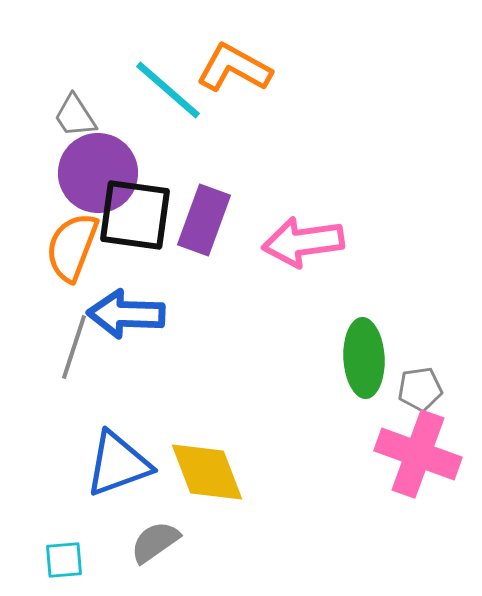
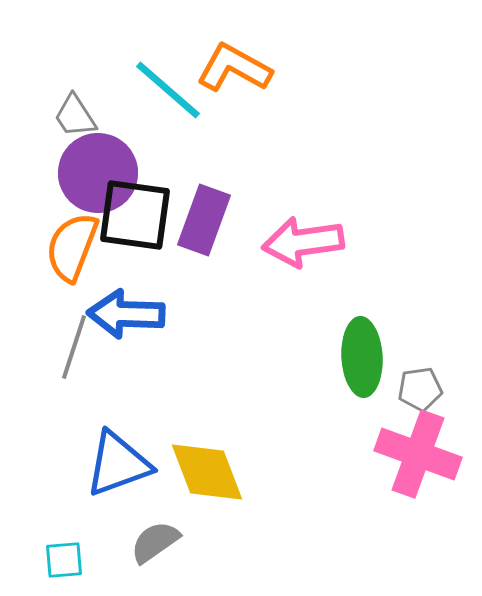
green ellipse: moved 2 px left, 1 px up
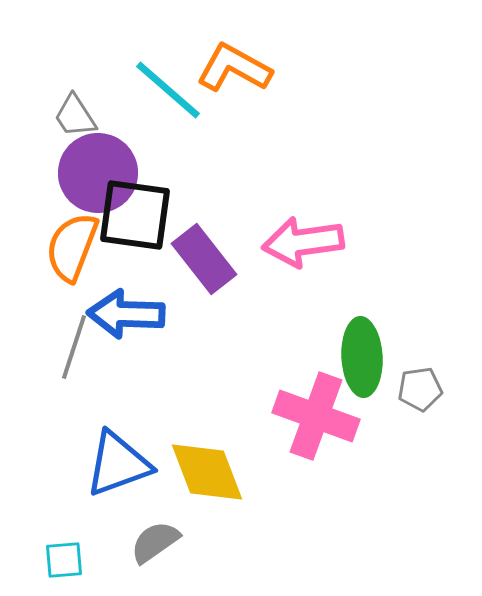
purple rectangle: moved 39 px down; rotated 58 degrees counterclockwise
pink cross: moved 102 px left, 38 px up
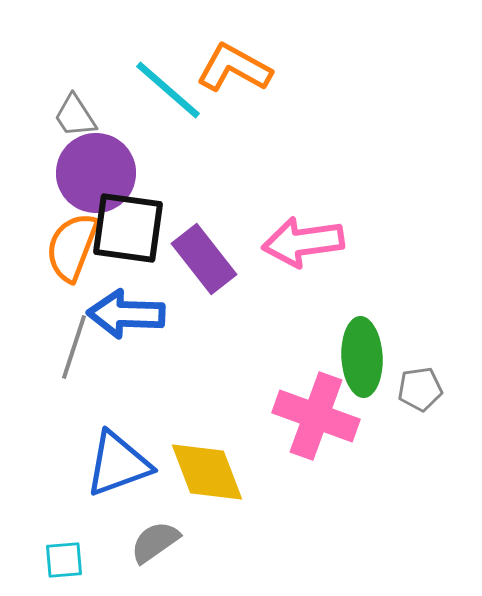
purple circle: moved 2 px left
black square: moved 7 px left, 13 px down
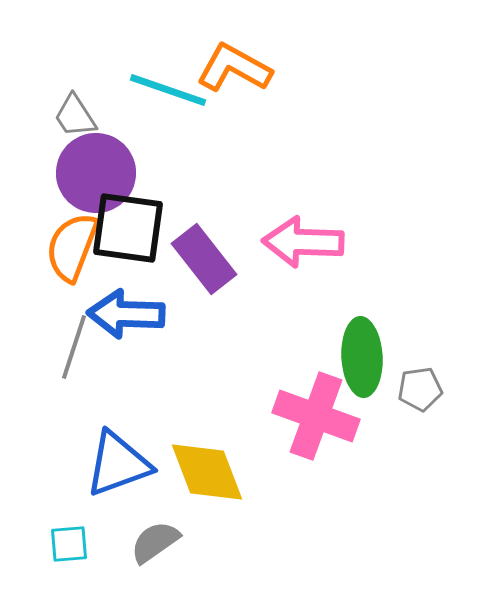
cyan line: rotated 22 degrees counterclockwise
pink arrow: rotated 10 degrees clockwise
cyan square: moved 5 px right, 16 px up
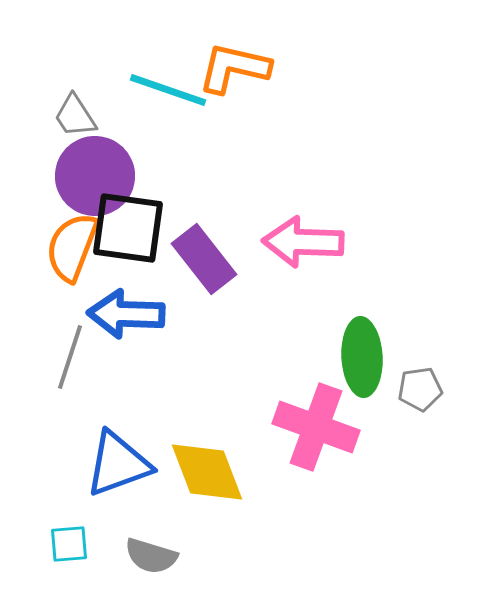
orange L-shape: rotated 16 degrees counterclockwise
purple circle: moved 1 px left, 3 px down
gray line: moved 4 px left, 10 px down
pink cross: moved 11 px down
gray semicircle: moved 4 px left, 14 px down; rotated 128 degrees counterclockwise
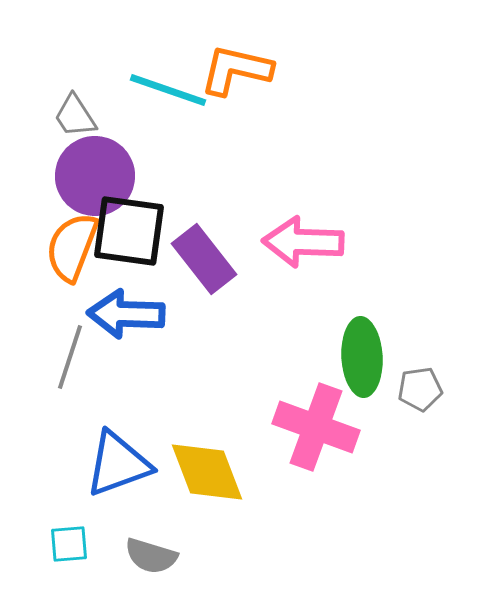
orange L-shape: moved 2 px right, 2 px down
black square: moved 1 px right, 3 px down
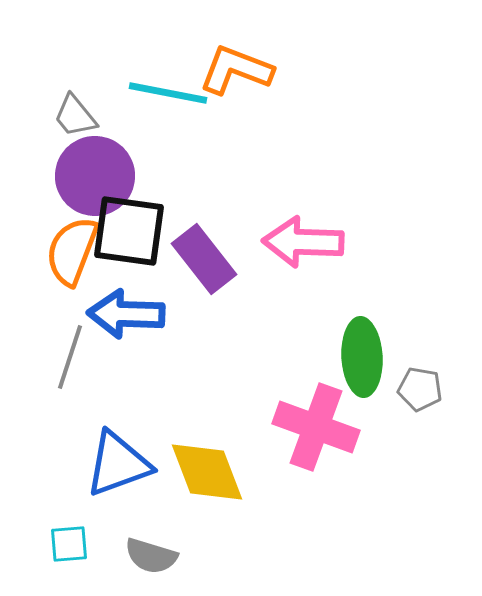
orange L-shape: rotated 8 degrees clockwise
cyan line: moved 3 px down; rotated 8 degrees counterclockwise
gray trapezoid: rotated 6 degrees counterclockwise
orange semicircle: moved 4 px down
gray pentagon: rotated 18 degrees clockwise
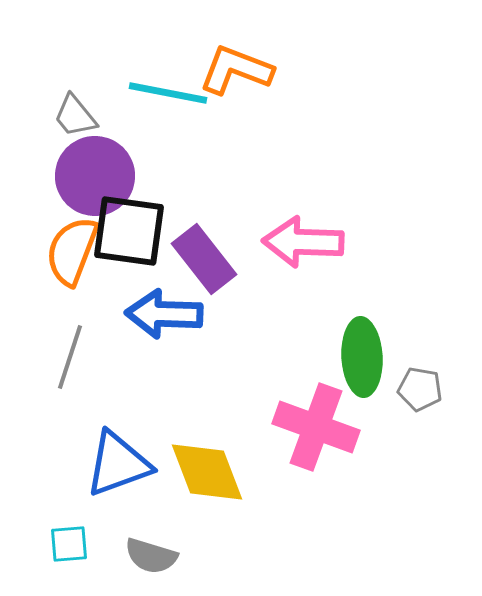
blue arrow: moved 38 px right
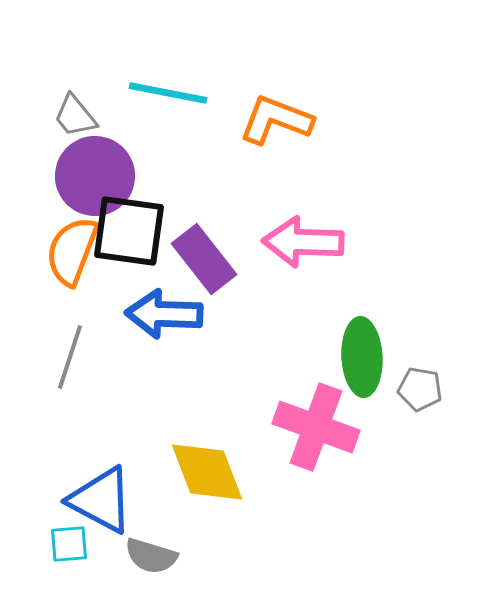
orange L-shape: moved 40 px right, 50 px down
blue triangle: moved 17 px left, 36 px down; rotated 48 degrees clockwise
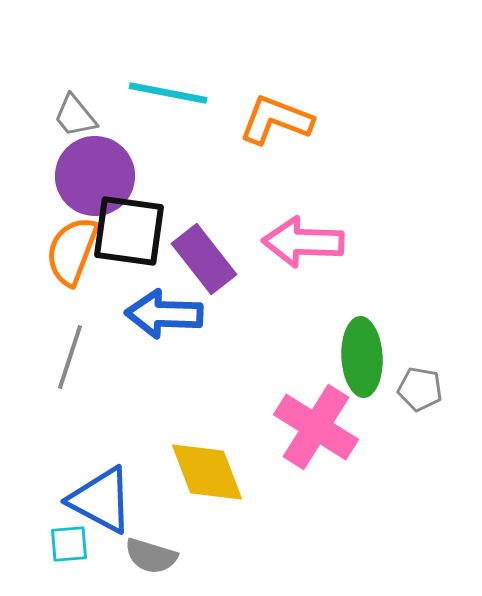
pink cross: rotated 12 degrees clockwise
